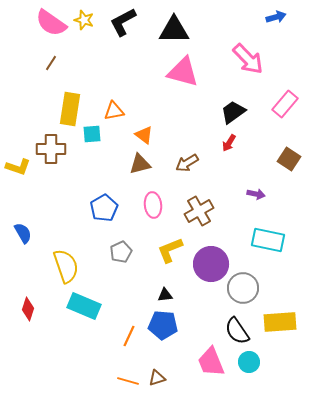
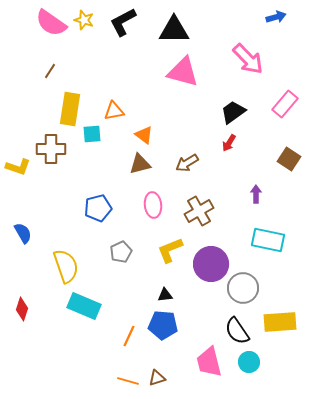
brown line at (51, 63): moved 1 px left, 8 px down
purple arrow at (256, 194): rotated 102 degrees counterclockwise
blue pentagon at (104, 208): moved 6 px left; rotated 16 degrees clockwise
red diamond at (28, 309): moved 6 px left
pink trapezoid at (211, 362): moved 2 px left; rotated 8 degrees clockwise
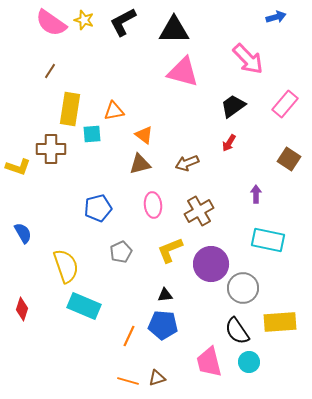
black trapezoid at (233, 112): moved 6 px up
brown arrow at (187, 163): rotated 10 degrees clockwise
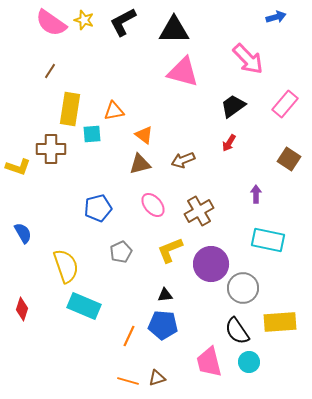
brown arrow at (187, 163): moved 4 px left, 3 px up
pink ellipse at (153, 205): rotated 35 degrees counterclockwise
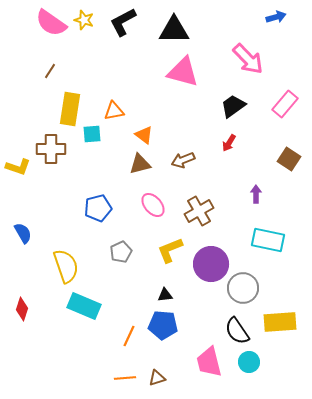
orange line at (128, 381): moved 3 px left, 3 px up; rotated 20 degrees counterclockwise
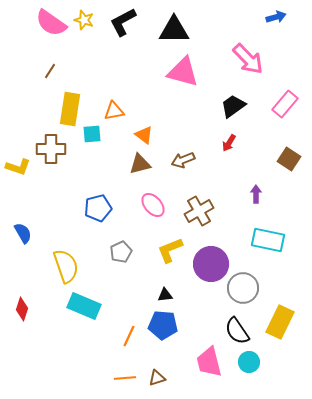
yellow rectangle at (280, 322): rotated 60 degrees counterclockwise
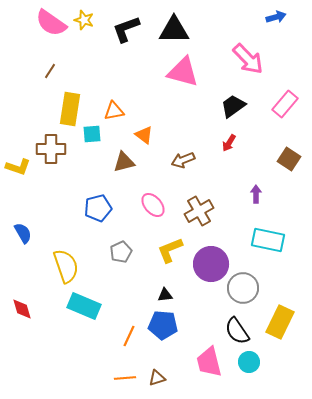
black L-shape at (123, 22): moved 3 px right, 7 px down; rotated 8 degrees clockwise
brown triangle at (140, 164): moved 16 px left, 2 px up
red diamond at (22, 309): rotated 35 degrees counterclockwise
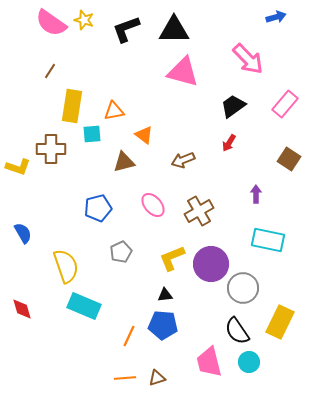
yellow rectangle at (70, 109): moved 2 px right, 3 px up
yellow L-shape at (170, 250): moved 2 px right, 8 px down
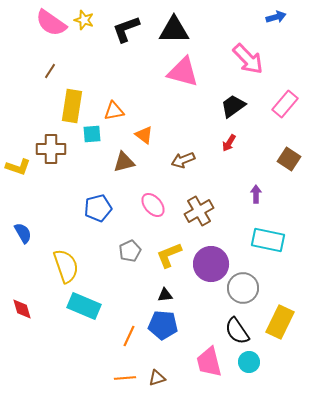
gray pentagon at (121, 252): moved 9 px right, 1 px up
yellow L-shape at (172, 258): moved 3 px left, 3 px up
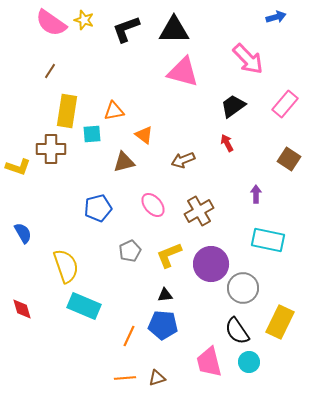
yellow rectangle at (72, 106): moved 5 px left, 5 px down
red arrow at (229, 143): moved 2 px left; rotated 120 degrees clockwise
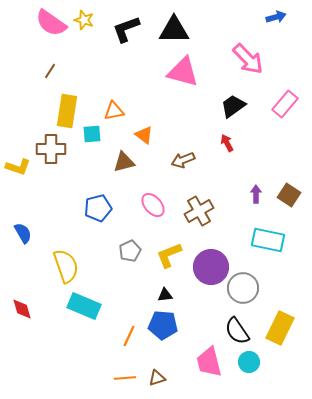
brown square at (289, 159): moved 36 px down
purple circle at (211, 264): moved 3 px down
yellow rectangle at (280, 322): moved 6 px down
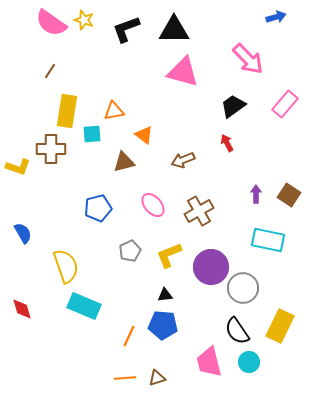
yellow rectangle at (280, 328): moved 2 px up
